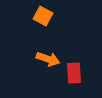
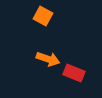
red rectangle: rotated 65 degrees counterclockwise
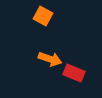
orange arrow: moved 2 px right
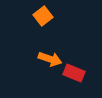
orange square: rotated 24 degrees clockwise
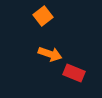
orange arrow: moved 5 px up
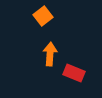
orange arrow: rotated 105 degrees counterclockwise
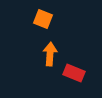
orange square: moved 3 px down; rotated 30 degrees counterclockwise
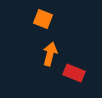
orange arrow: rotated 10 degrees clockwise
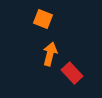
red rectangle: moved 2 px left; rotated 25 degrees clockwise
